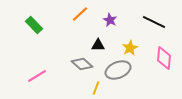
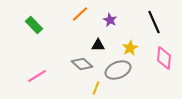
black line: rotated 40 degrees clockwise
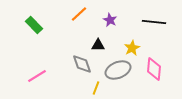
orange line: moved 1 px left
black line: rotated 60 degrees counterclockwise
yellow star: moved 2 px right
pink diamond: moved 10 px left, 11 px down
gray diamond: rotated 30 degrees clockwise
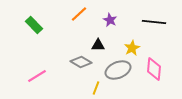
gray diamond: moved 1 px left, 2 px up; rotated 40 degrees counterclockwise
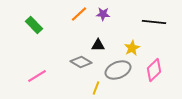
purple star: moved 7 px left, 6 px up; rotated 24 degrees counterclockwise
pink diamond: moved 1 px down; rotated 40 degrees clockwise
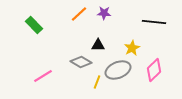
purple star: moved 1 px right, 1 px up
pink line: moved 6 px right
yellow line: moved 1 px right, 6 px up
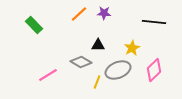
pink line: moved 5 px right, 1 px up
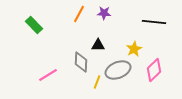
orange line: rotated 18 degrees counterclockwise
yellow star: moved 2 px right, 1 px down
gray diamond: rotated 60 degrees clockwise
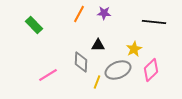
pink diamond: moved 3 px left
